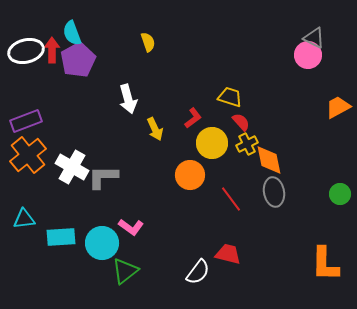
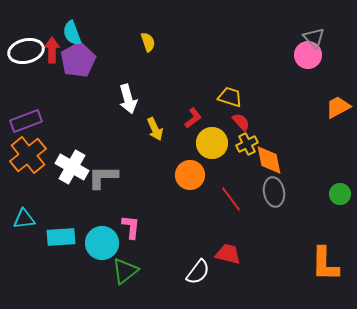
gray triangle: rotated 20 degrees clockwise
pink L-shape: rotated 120 degrees counterclockwise
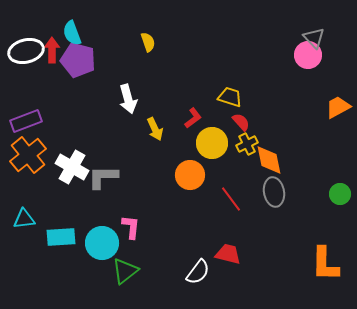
purple pentagon: rotated 28 degrees counterclockwise
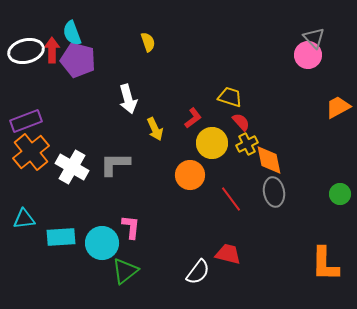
orange cross: moved 3 px right, 3 px up
gray L-shape: moved 12 px right, 13 px up
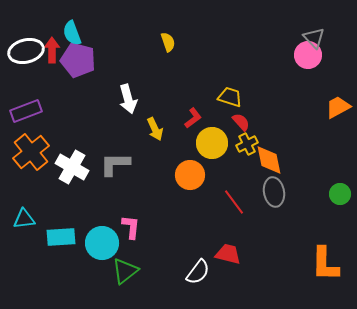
yellow semicircle: moved 20 px right
purple rectangle: moved 10 px up
red line: moved 3 px right, 3 px down
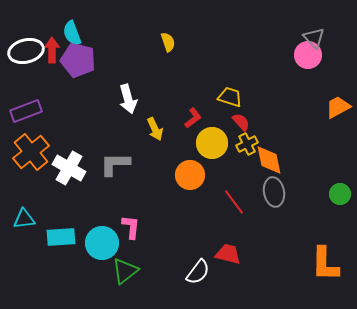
white cross: moved 3 px left, 1 px down
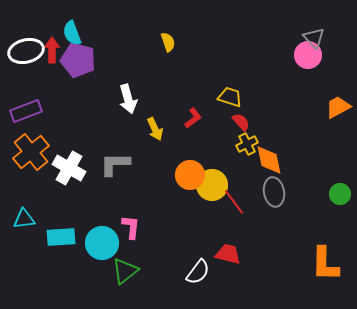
yellow circle: moved 42 px down
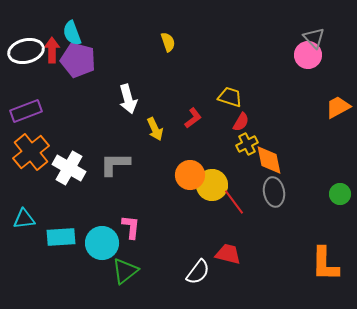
red semicircle: rotated 72 degrees clockwise
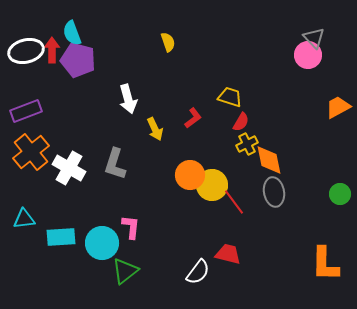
gray L-shape: rotated 72 degrees counterclockwise
